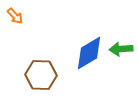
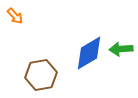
brown hexagon: rotated 12 degrees counterclockwise
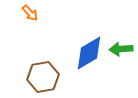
orange arrow: moved 15 px right, 3 px up
brown hexagon: moved 2 px right, 2 px down
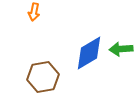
orange arrow: moved 4 px right, 1 px up; rotated 54 degrees clockwise
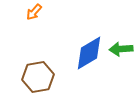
orange arrow: rotated 30 degrees clockwise
brown hexagon: moved 5 px left
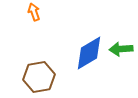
orange arrow: rotated 120 degrees clockwise
brown hexagon: moved 1 px right
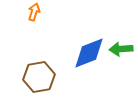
orange arrow: rotated 36 degrees clockwise
blue diamond: rotated 9 degrees clockwise
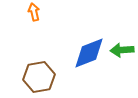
orange arrow: rotated 30 degrees counterclockwise
green arrow: moved 1 px right, 1 px down
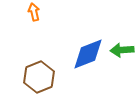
blue diamond: moved 1 px left, 1 px down
brown hexagon: rotated 12 degrees counterclockwise
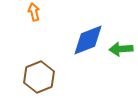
green arrow: moved 1 px left, 1 px up
blue diamond: moved 14 px up
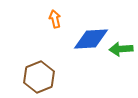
orange arrow: moved 21 px right, 7 px down
blue diamond: moved 3 px right, 1 px up; rotated 18 degrees clockwise
